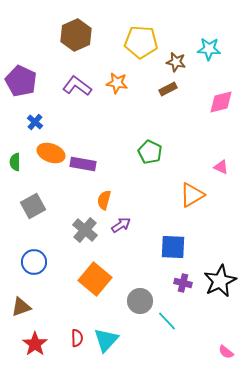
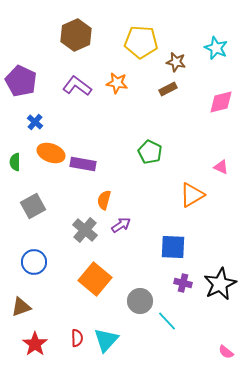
cyan star: moved 7 px right, 1 px up; rotated 20 degrees clockwise
black star: moved 3 px down
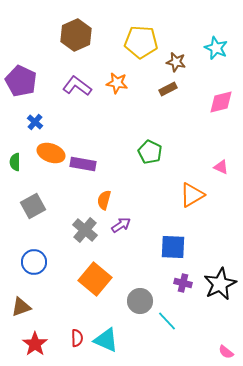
cyan triangle: rotated 48 degrees counterclockwise
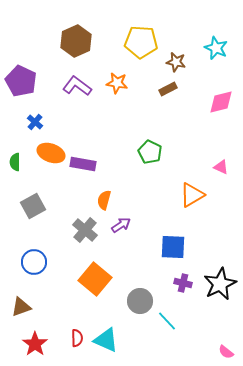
brown hexagon: moved 6 px down
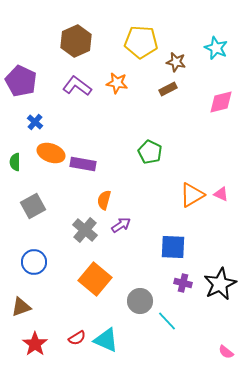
pink triangle: moved 27 px down
red semicircle: rotated 60 degrees clockwise
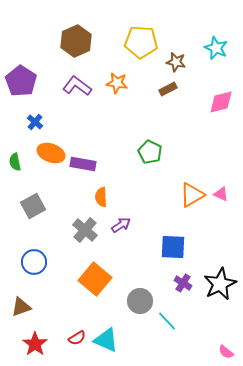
purple pentagon: rotated 8 degrees clockwise
green semicircle: rotated 12 degrees counterclockwise
orange semicircle: moved 3 px left, 3 px up; rotated 18 degrees counterclockwise
purple cross: rotated 18 degrees clockwise
